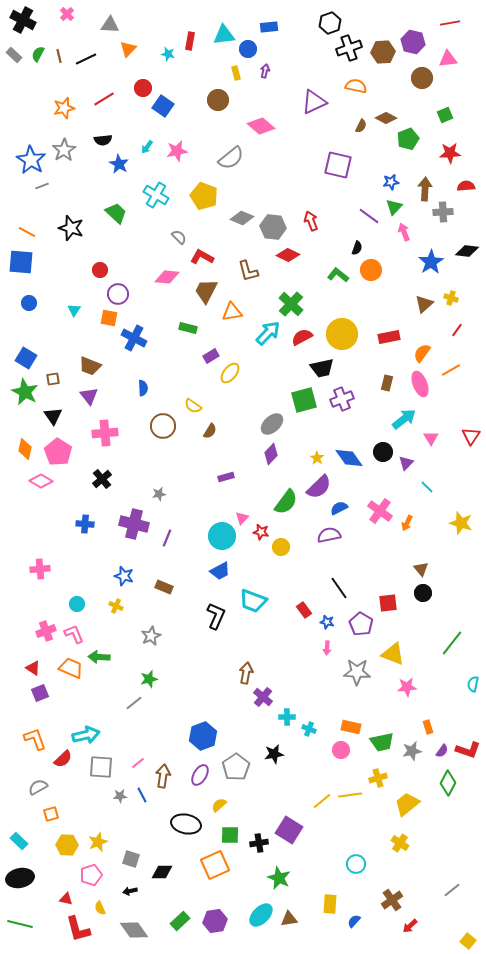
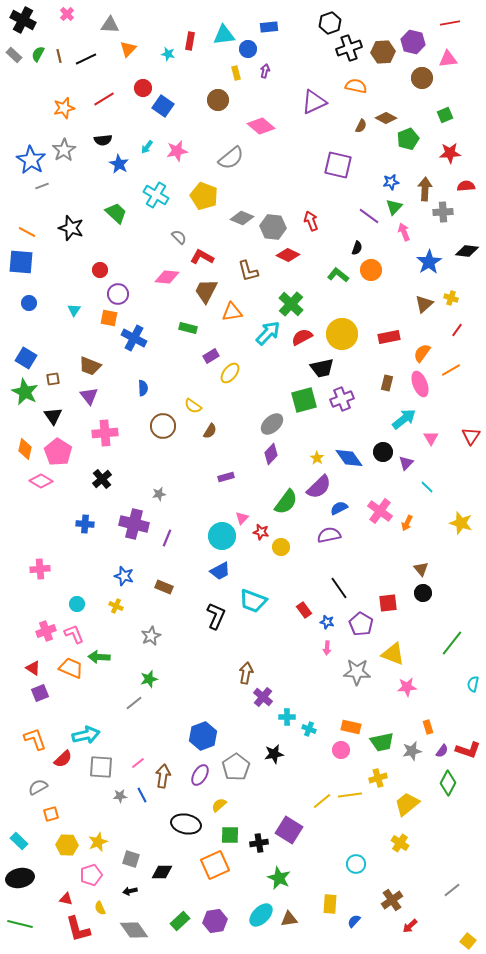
blue star at (431, 262): moved 2 px left
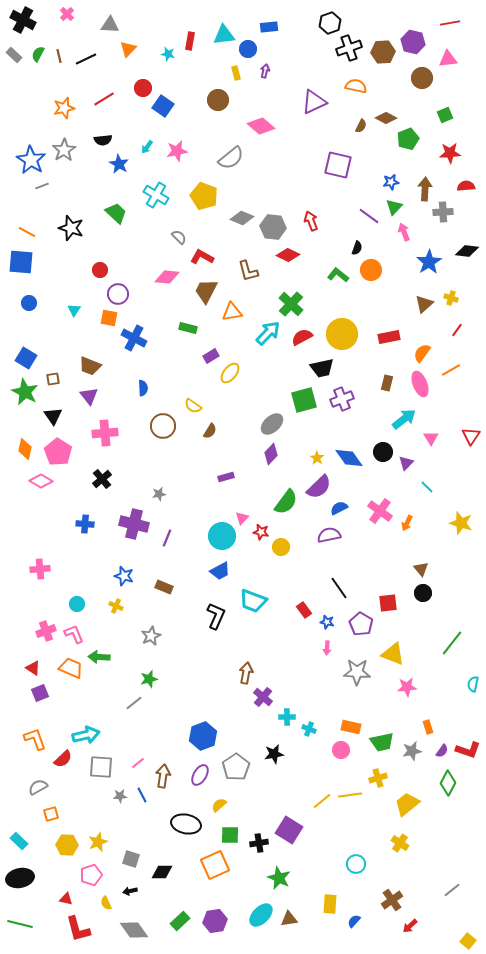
yellow semicircle at (100, 908): moved 6 px right, 5 px up
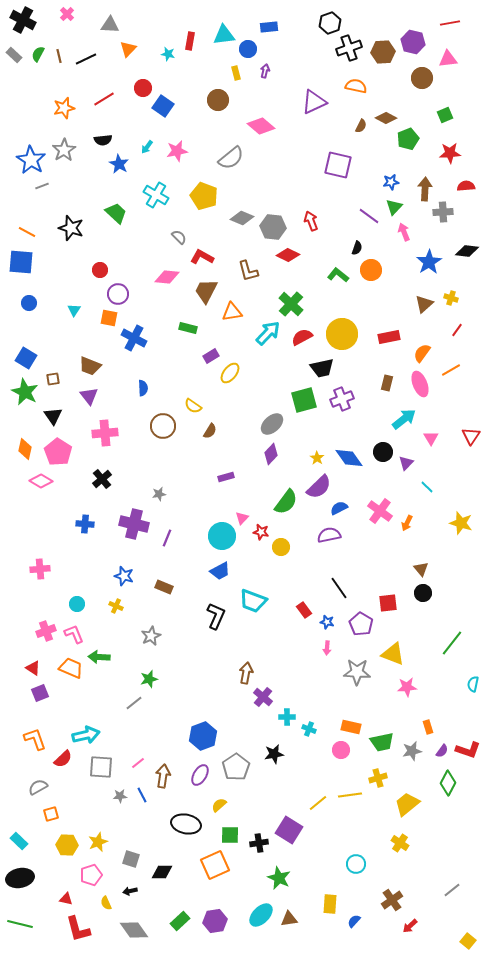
yellow line at (322, 801): moved 4 px left, 2 px down
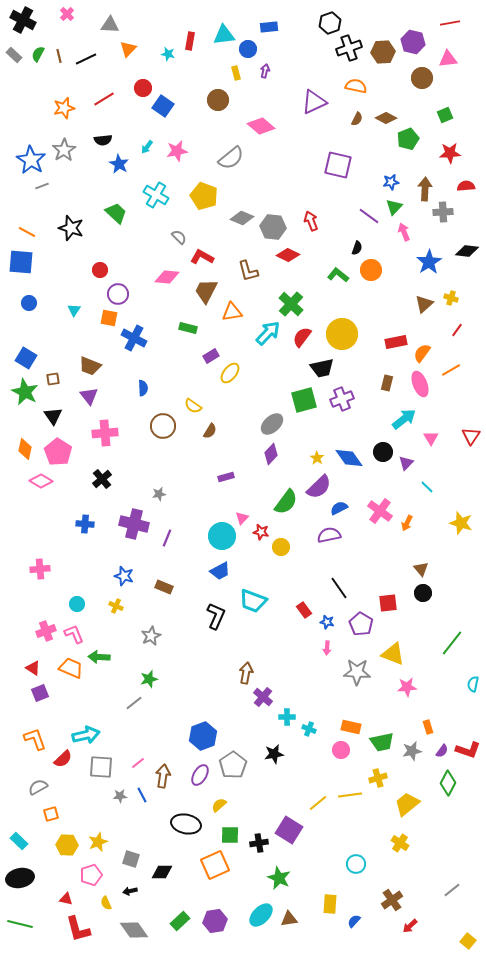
brown semicircle at (361, 126): moved 4 px left, 7 px up
red semicircle at (302, 337): rotated 25 degrees counterclockwise
red rectangle at (389, 337): moved 7 px right, 5 px down
gray pentagon at (236, 767): moved 3 px left, 2 px up
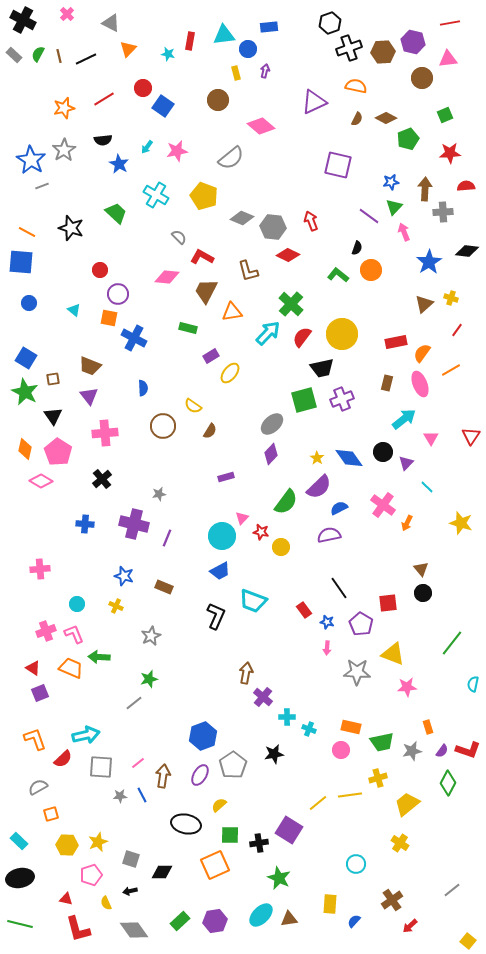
gray triangle at (110, 25): moved 1 px right, 2 px up; rotated 24 degrees clockwise
cyan triangle at (74, 310): rotated 24 degrees counterclockwise
pink cross at (380, 511): moved 3 px right, 6 px up
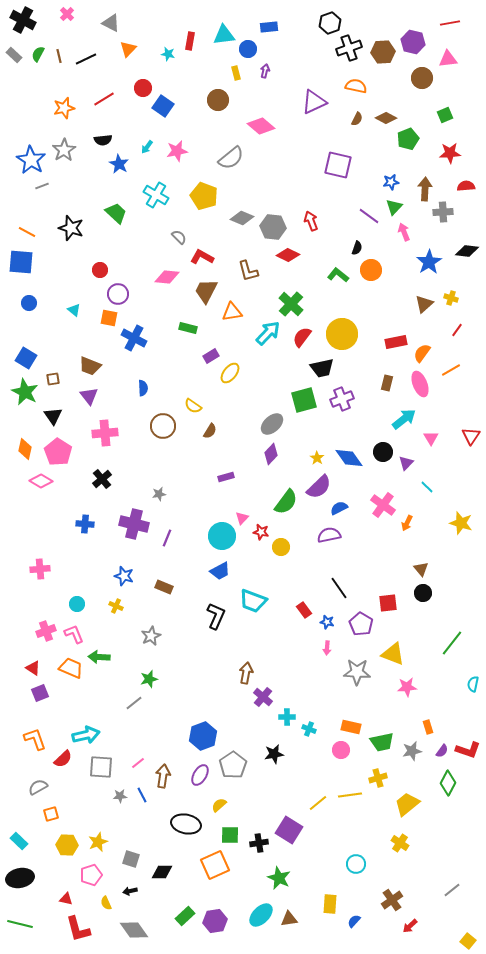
green rectangle at (180, 921): moved 5 px right, 5 px up
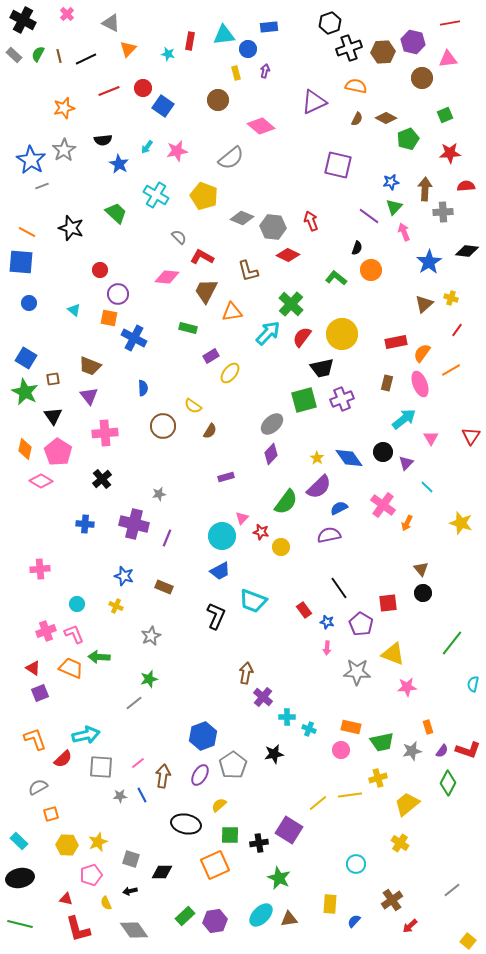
red line at (104, 99): moved 5 px right, 8 px up; rotated 10 degrees clockwise
green L-shape at (338, 275): moved 2 px left, 3 px down
